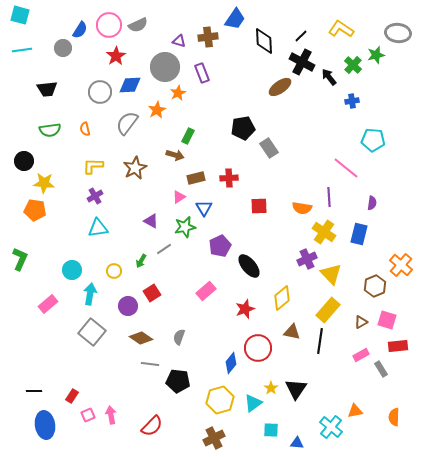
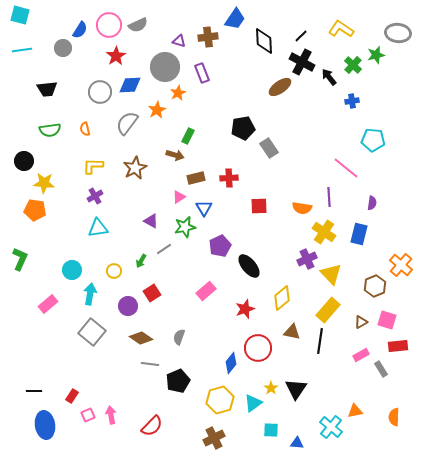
black pentagon at (178, 381): rotated 30 degrees counterclockwise
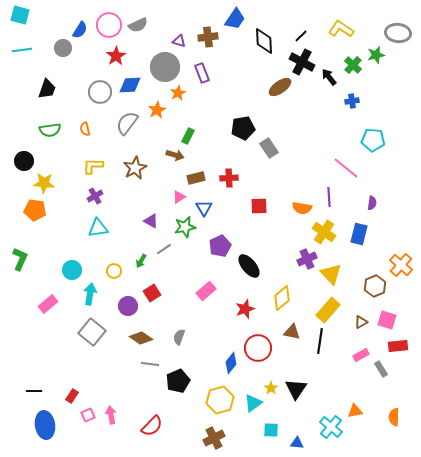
black trapezoid at (47, 89): rotated 65 degrees counterclockwise
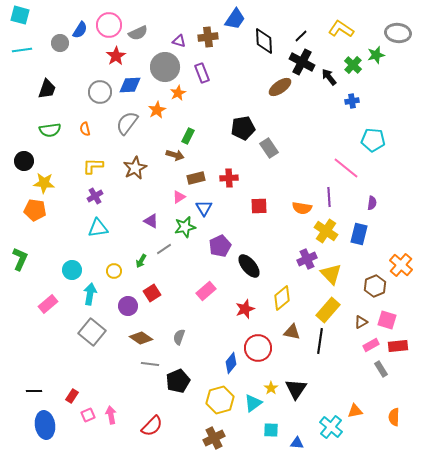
gray semicircle at (138, 25): moved 8 px down
gray circle at (63, 48): moved 3 px left, 5 px up
yellow cross at (324, 232): moved 2 px right, 1 px up
pink rectangle at (361, 355): moved 10 px right, 10 px up
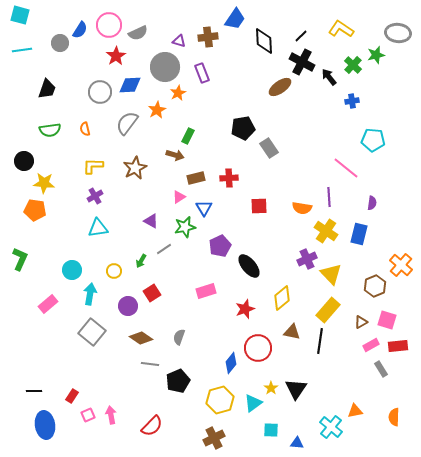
pink rectangle at (206, 291): rotated 24 degrees clockwise
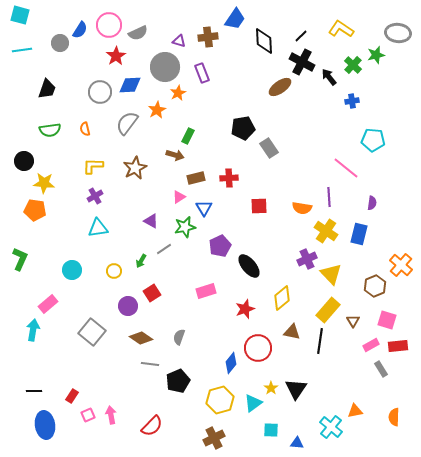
cyan arrow at (90, 294): moved 57 px left, 36 px down
brown triangle at (361, 322): moved 8 px left, 1 px up; rotated 32 degrees counterclockwise
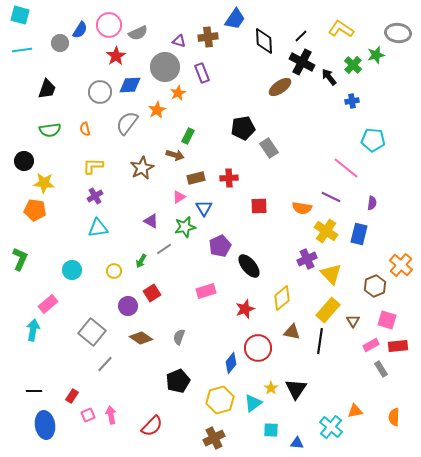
brown star at (135, 168): moved 7 px right
purple line at (329, 197): moved 2 px right; rotated 60 degrees counterclockwise
gray line at (150, 364): moved 45 px left; rotated 54 degrees counterclockwise
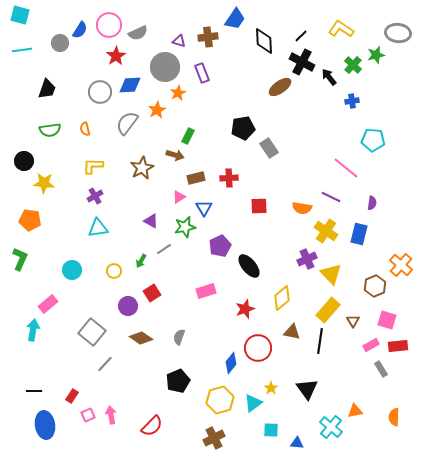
orange pentagon at (35, 210): moved 5 px left, 10 px down
black triangle at (296, 389): moved 11 px right; rotated 10 degrees counterclockwise
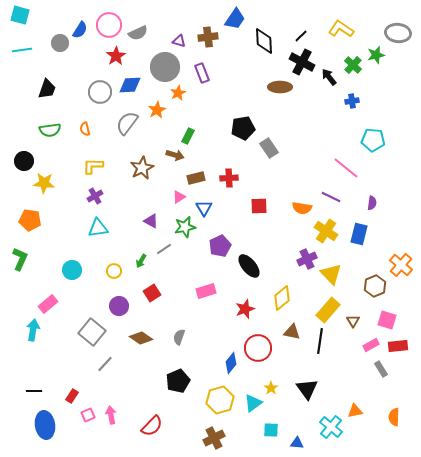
brown ellipse at (280, 87): rotated 35 degrees clockwise
purple circle at (128, 306): moved 9 px left
